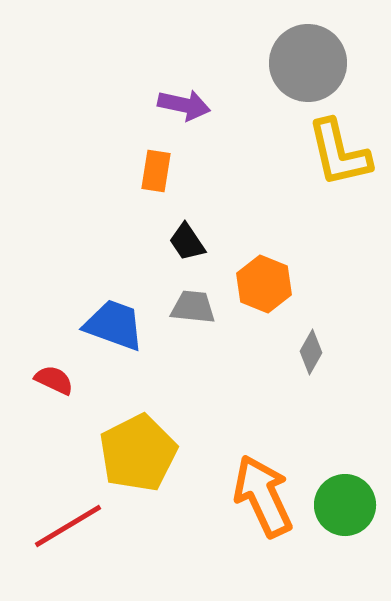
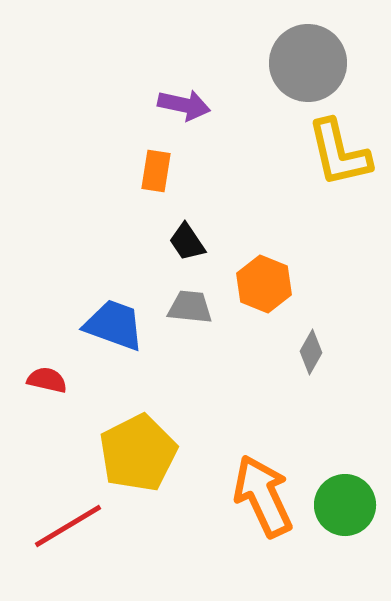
gray trapezoid: moved 3 px left
red semicircle: moved 7 px left; rotated 12 degrees counterclockwise
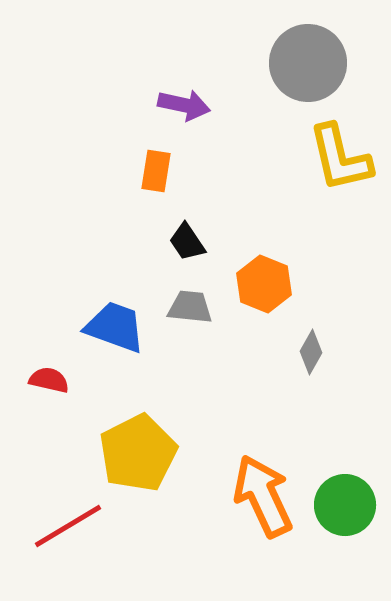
yellow L-shape: moved 1 px right, 5 px down
blue trapezoid: moved 1 px right, 2 px down
red semicircle: moved 2 px right
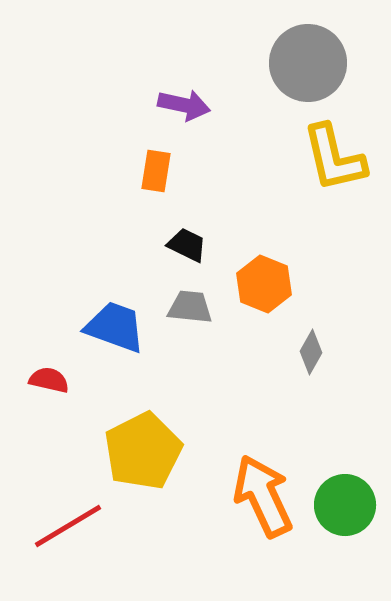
yellow L-shape: moved 6 px left
black trapezoid: moved 3 px down; rotated 150 degrees clockwise
yellow pentagon: moved 5 px right, 2 px up
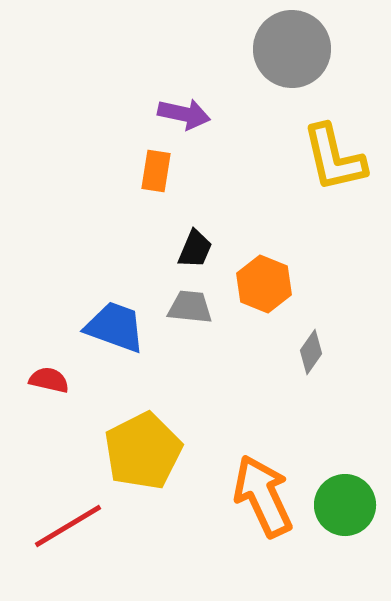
gray circle: moved 16 px left, 14 px up
purple arrow: moved 9 px down
black trapezoid: moved 8 px right, 4 px down; rotated 87 degrees clockwise
gray diamond: rotated 6 degrees clockwise
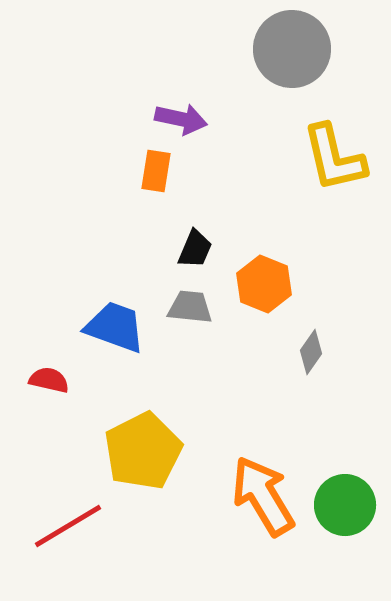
purple arrow: moved 3 px left, 5 px down
orange arrow: rotated 6 degrees counterclockwise
